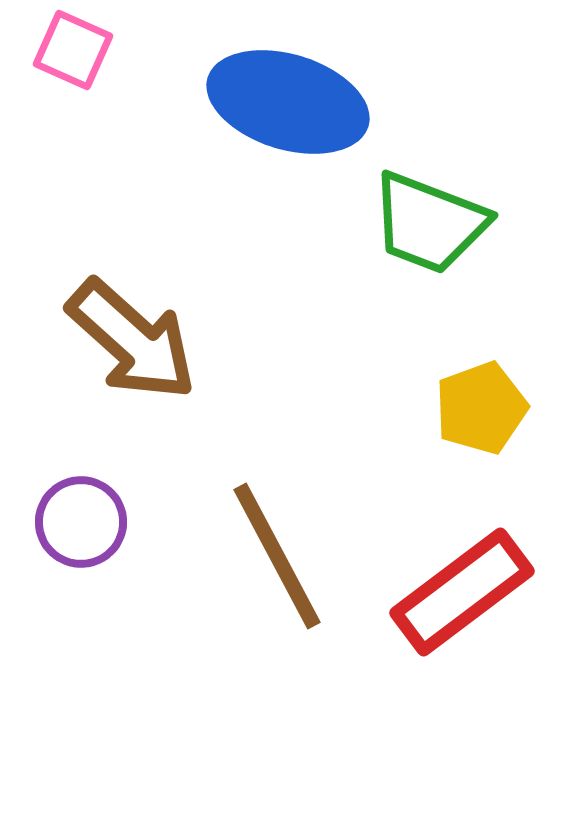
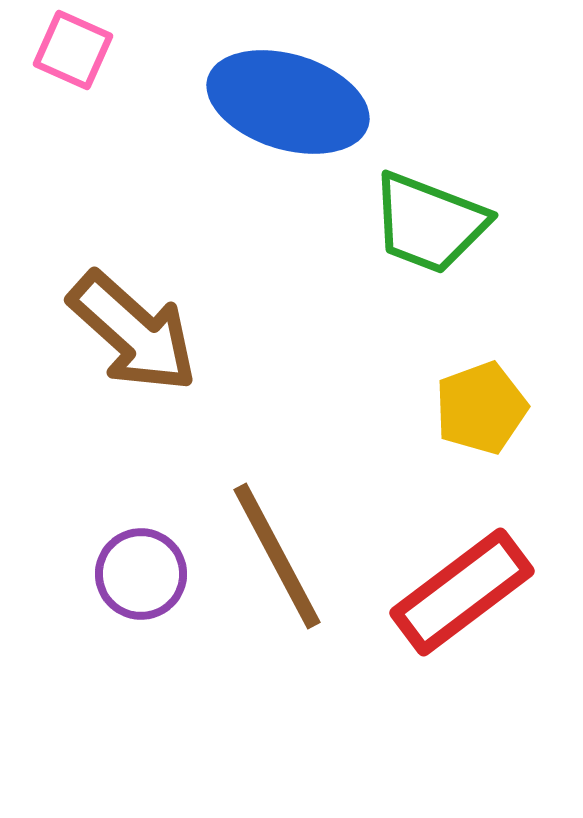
brown arrow: moved 1 px right, 8 px up
purple circle: moved 60 px right, 52 px down
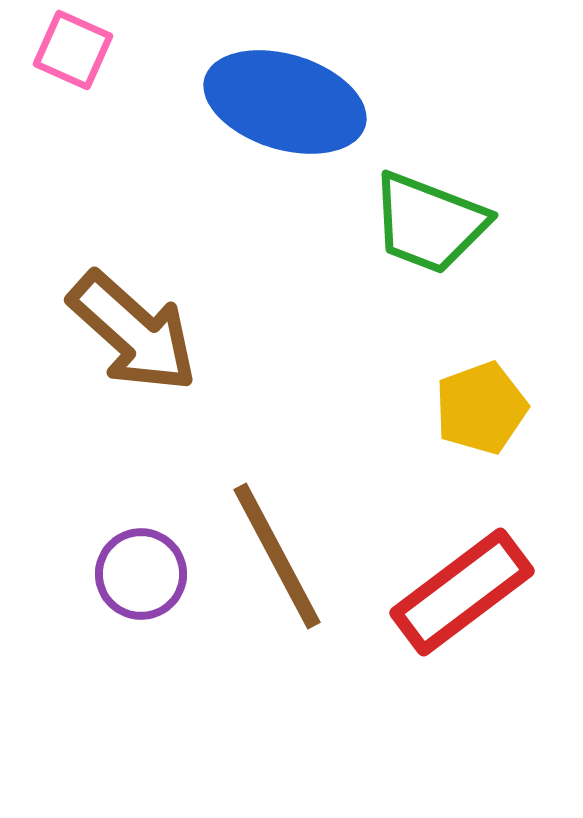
blue ellipse: moved 3 px left
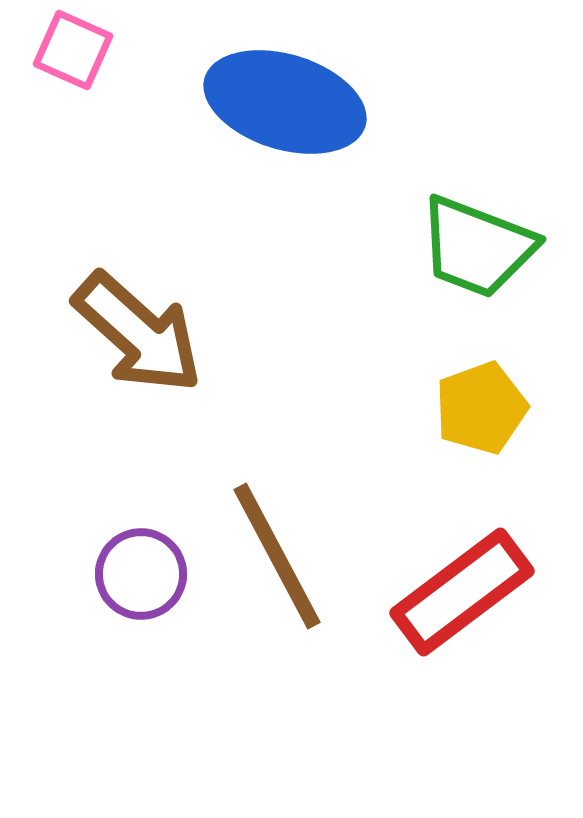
green trapezoid: moved 48 px right, 24 px down
brown arrow: moved 5 px right, 1 px down
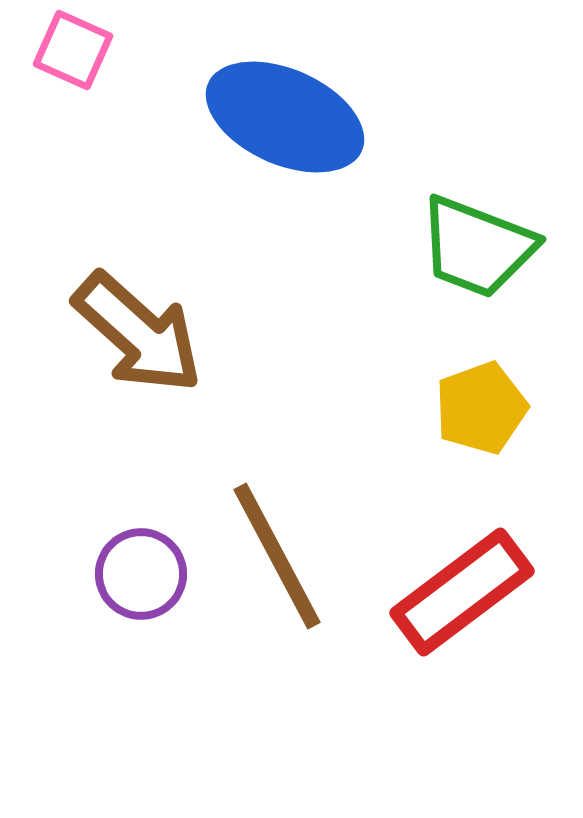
blue ellipse: moved 15 px down; rotated 7 degrees clockwise
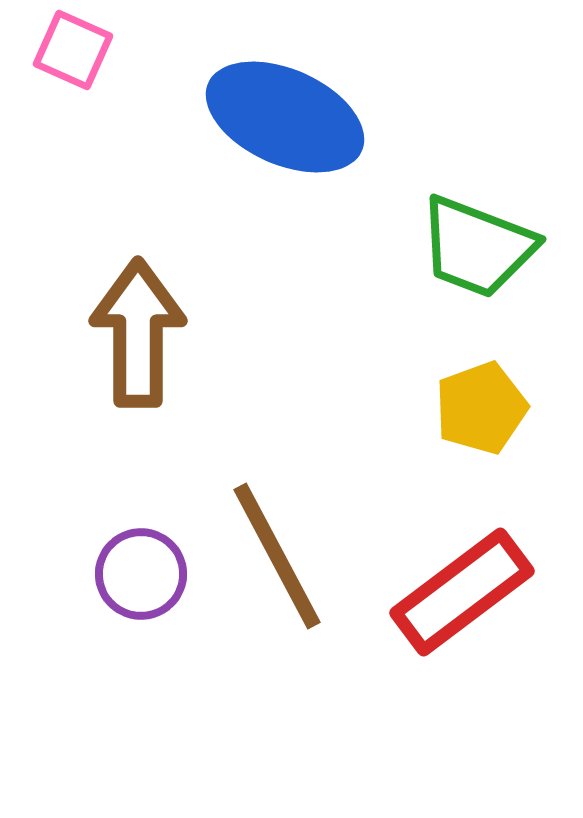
brown arrow: rotated 132 degrees counterclockwise
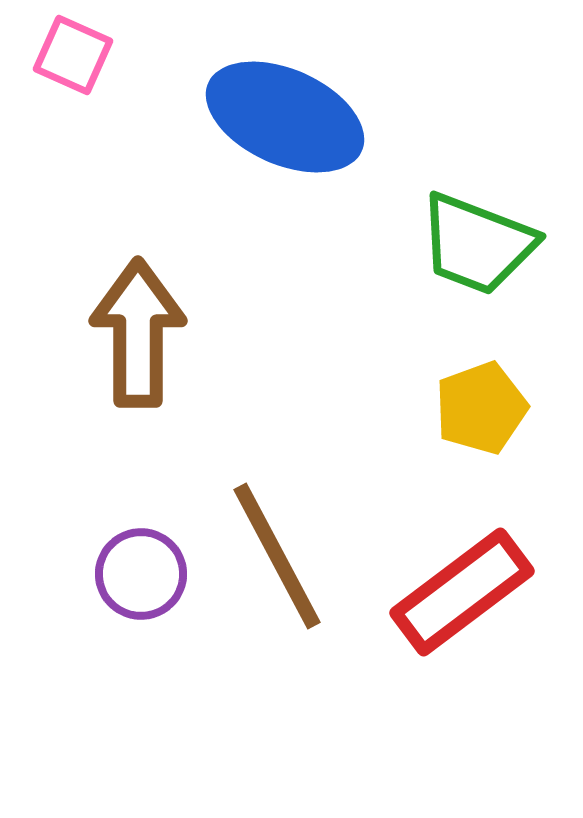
pink square: moved 5 px down
green trapezoid: moved 3 px up
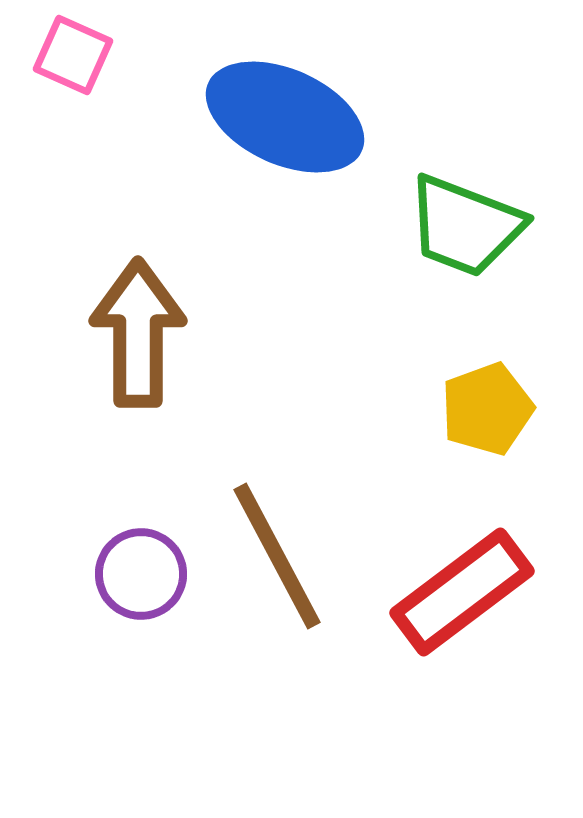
green trapezoid: moved 12 px left, 18 px up
yellow pentagon: moved 6 px right, 1 px down
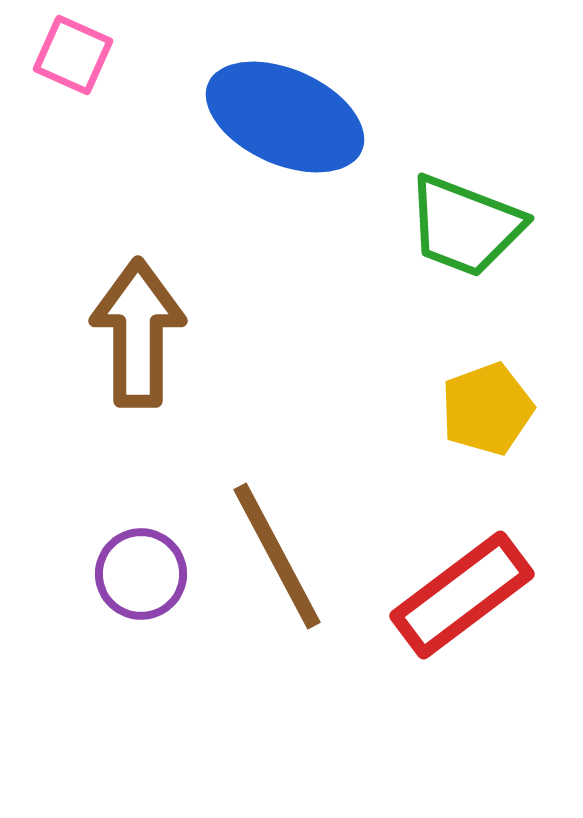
red rectangle: moved 3 px down
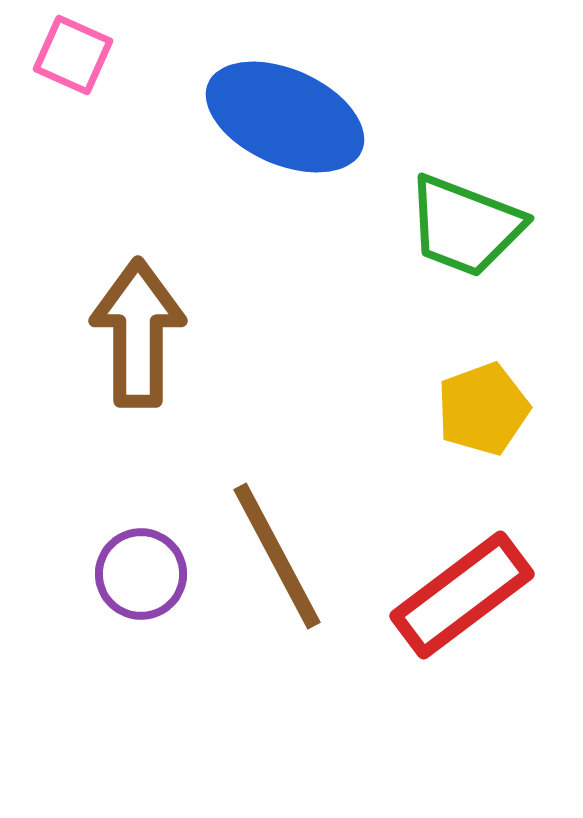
yellow pentagon: moved 4 px left
